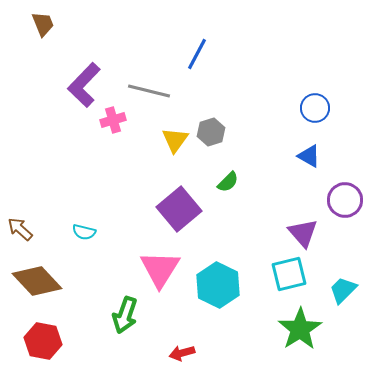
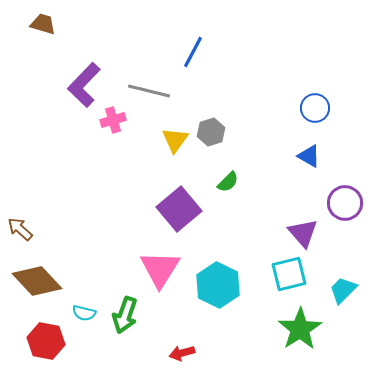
brown trapezoid: rotated 52 degrees counterclockwise
blue line: moved 4 px left, 2 px up
purple circle: moved 3 px down
cyan semicircle: moved 81 px down
red hexagon: moved 3 px right
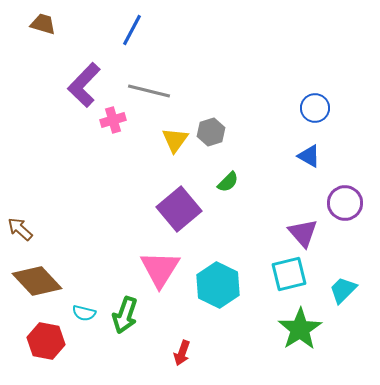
blue line: moved 61 px left, 22 px up
red arrow: rotated 55 degrees counterclockwise
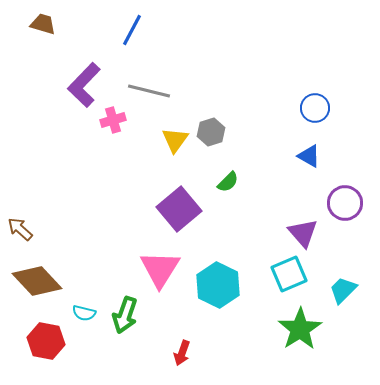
cyan square: rotated 9 degrees counterclockwise
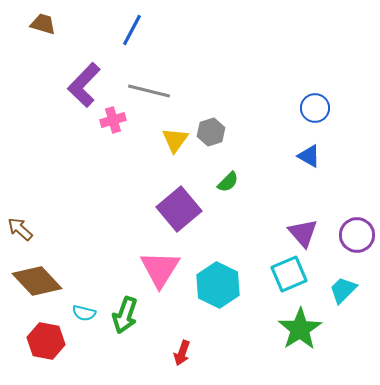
purple circle: moved 12 px right, 32 px down
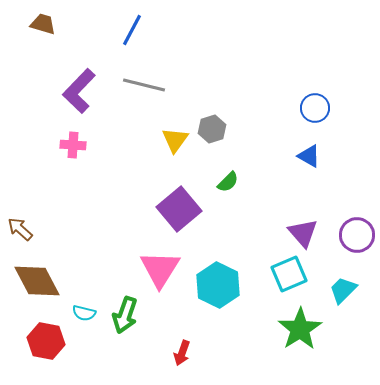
purple L-shape: moved 5 px left, 6 px down
gray line: moved 5 px left, 6 px up
pink cross: moved 40 px left, 25 px down; rotated 20 degrees clockwise
gray hexagon: moved 1 px right, 3 px up
brown diamond: rotated 15 degrees clockwise
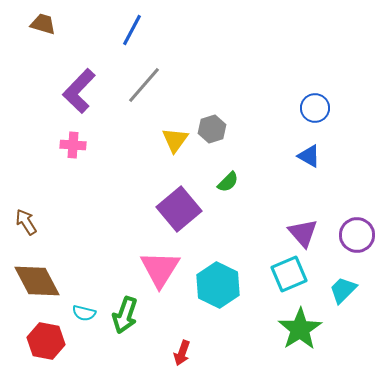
gray line: rotated 63 degrees counterclockwise
brown arrow: moved 6 px right, 7 px up; rotated 16 degrees clockwise
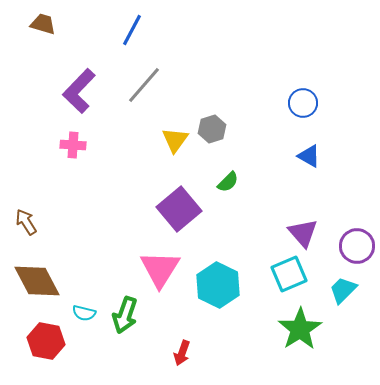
blue circle: moved 12 px left, 5 px up
purple circle: moved 11 px down
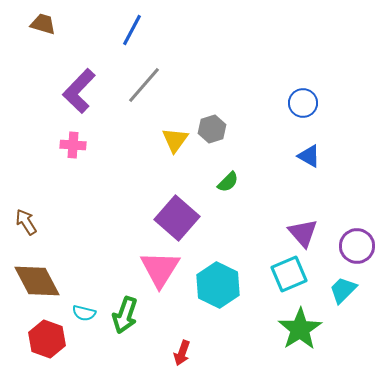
purple square: moved 2 px left, 9 px down; rotated 9 degrees counterclockwise
red hexagon: moved 1 px right, 2 px up; rotated 9 degrees clockwise
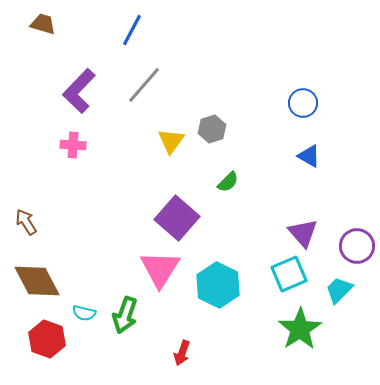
yellow triangle: moved 4 px left, 1 px down
cyan trapezoid: moved 4 px left
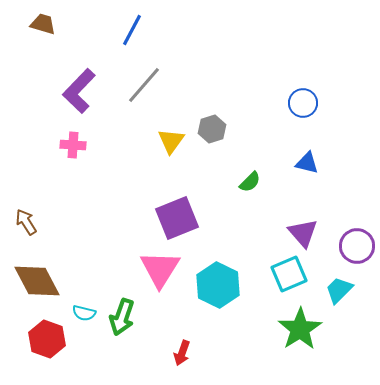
blue triangle: moved 2 px left, 7 px down; rotated 15 degrees counterclockwise
green semicircle: moved 22 px right
purple square: rotated 27 degrees clockwise
green arrow: moved 3 px left, 2 px down
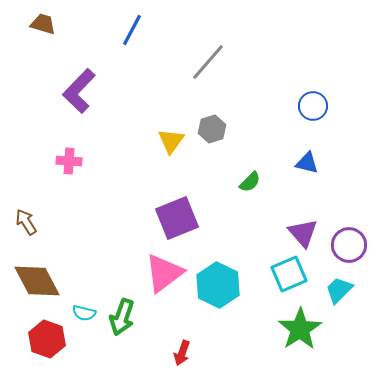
gray line: moved 64 px right, 23 px up
blue circle: moved 10 px right, 3 px down
pink cross: moved 4 px left, 16 px down
purple circle: moved 8 px left, 1 px up
pink triangle: moved 4 px right, 4 px down; rotated 21 degrees clockwise
